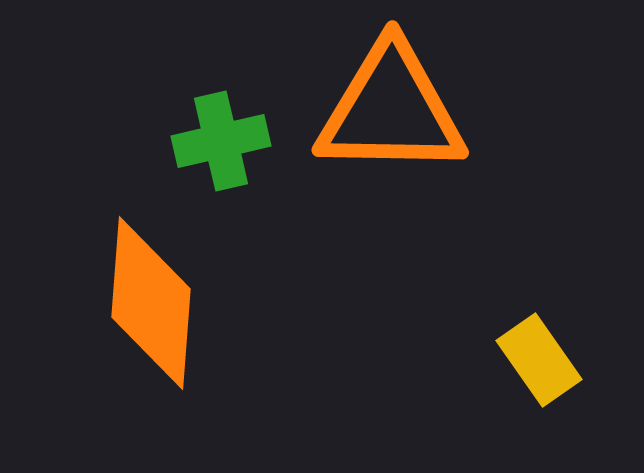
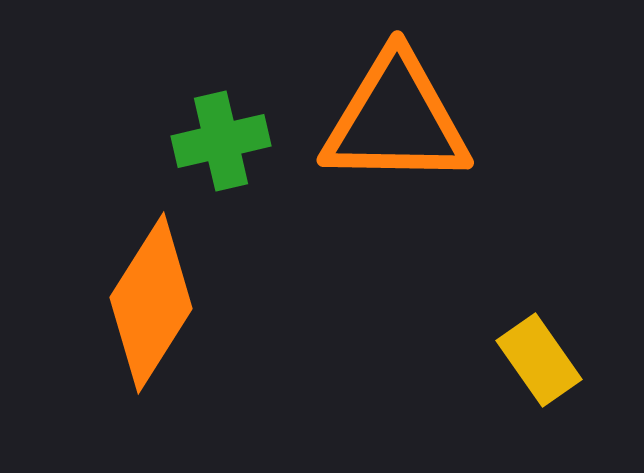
orange triangle: moved 5 px right, 10 px down
orange diamond: rotated 28 degrees clockwise
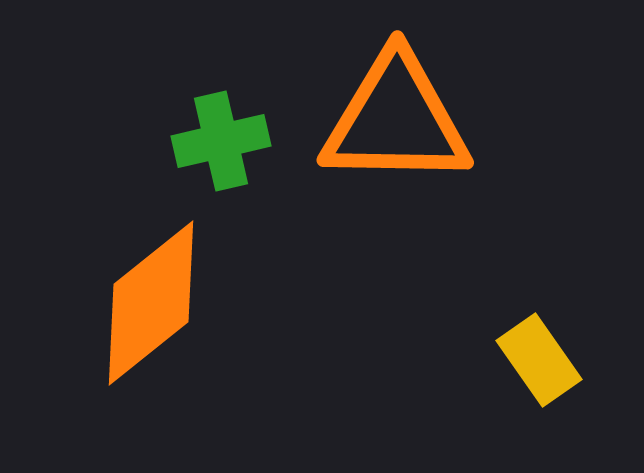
orange diamond: rotated 19 degrees clockwise
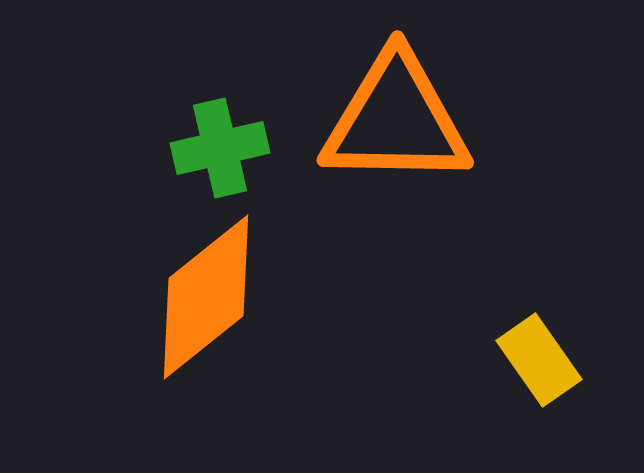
green cross: moved 1 px left, 7 px down
orange diamond: moved 55 px right, 6 px up
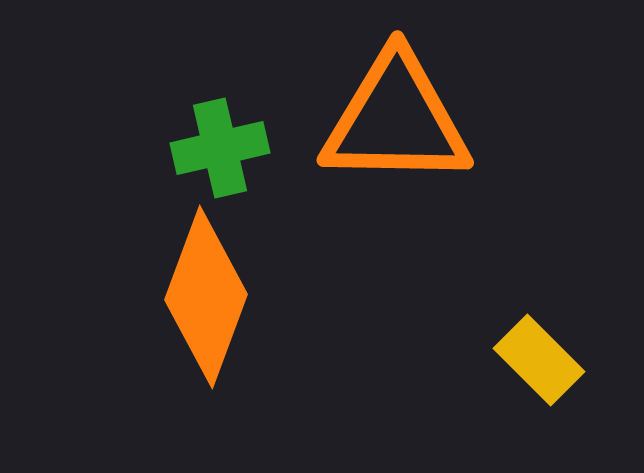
orange diamond: rotated 31 degrees counterclockwise
yellow rectangle: rotated 10 degrees counterclockwise
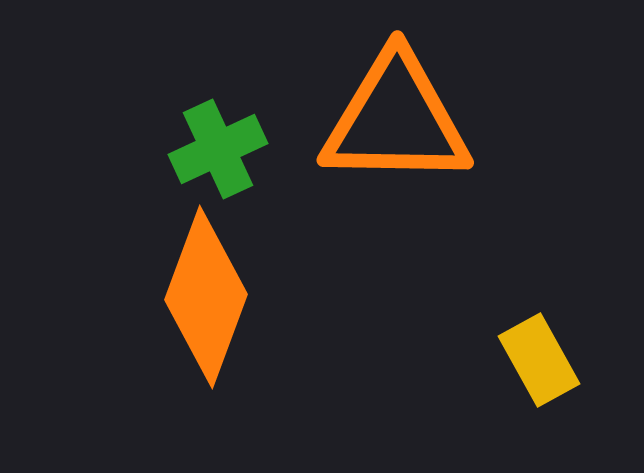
green cross: moved 2 px left, 1 px down; rotated 12 degrees counterclockwise
yellow rectangle: rotated 16 degrees clockwise
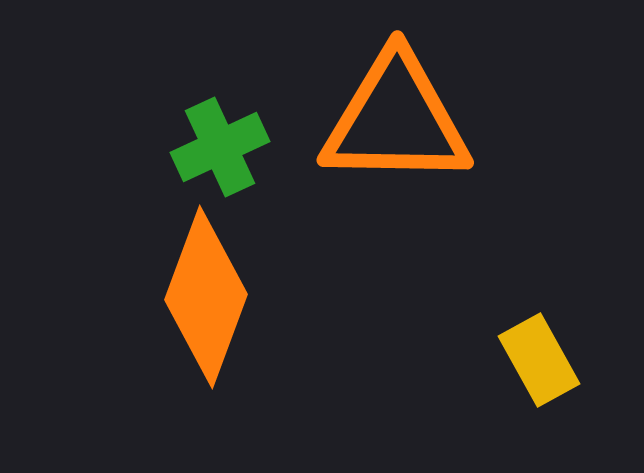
green cross: moved 2 px right, 2 px up
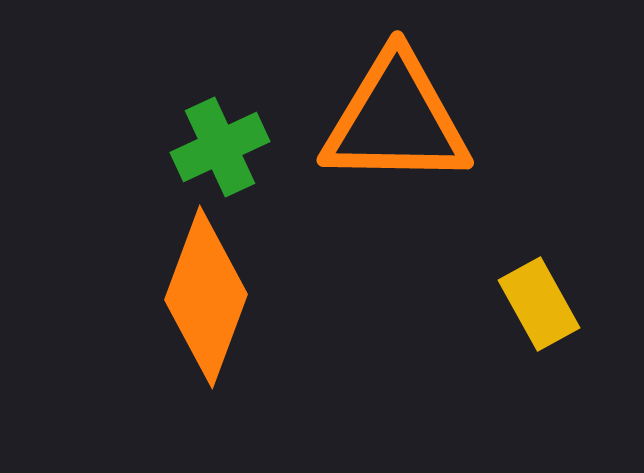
yellow rectangle: moved 56 px up
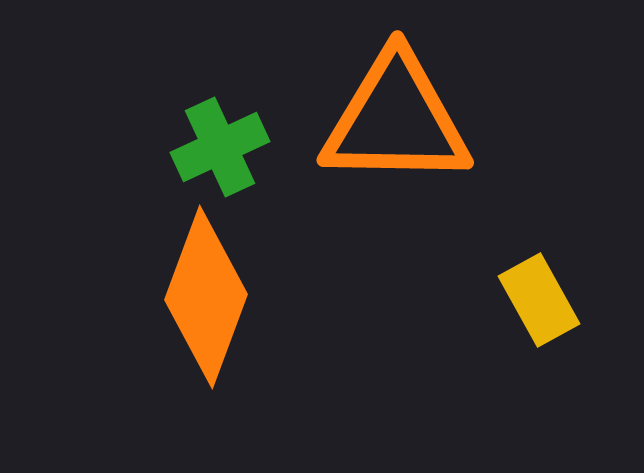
yellow rectangle: moved 4 px up
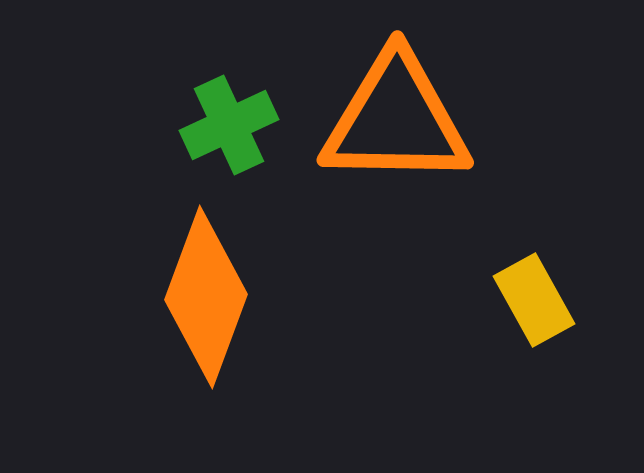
green cross: moved 9 px right, 22 px up
yellow rectangle: moved 5 px left
